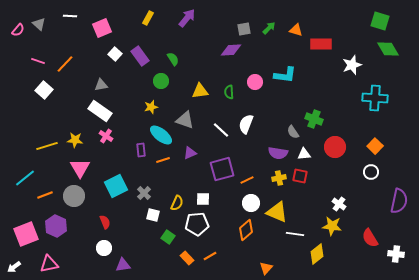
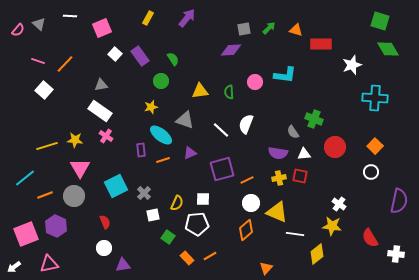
white square at (153, 215): rotated 24 degrees counterclockwise
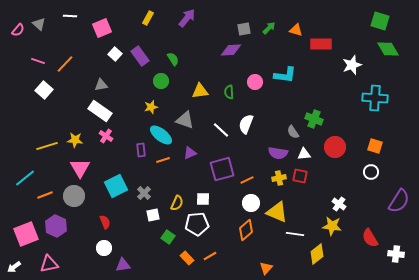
orange square at (375, 146): rotated 28 degrees counterclockwise
purple semicircle at (399, 201): rotated 20 degrees clockwise
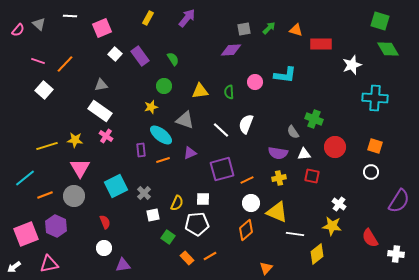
green circle at (161, 81): moved 3 px right, 5 px down
red square at (300, 176): moved 12 px right
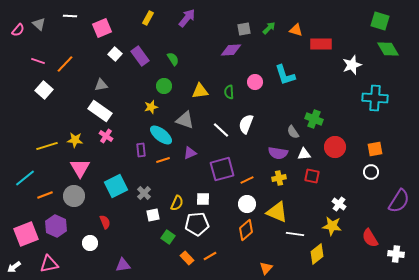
cyan L-shape at (285, 75): rotated 65 degrees clockwise
orange square at (375, 146): moved 3 px down; rotated 28 degrees counterclockwise
white circle at (251, 203): moved 4 px left, 1 px down
white circle at (104, 248): moved 14 px left, 5 px up
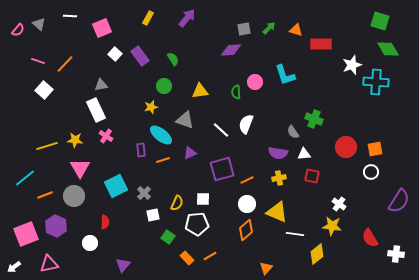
green semicircle at (229, 92): moved 7 px right
cyan cross at (375, 98): moved 1 px right, 16 px up
white rectangle at (100, 111): moved 4 px left, 1 px up; rotated 30 degrees clockwise
red circle at (335, 147): moved 11 px right
red semicircle at (105, 222): rotated 24 degrees clockwise
purple triangle at (123, 265): rotated 42 degrees counterclockwise
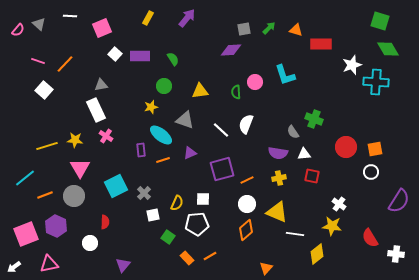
purple rectangle at (140, 56): rotated 54 degrees counterclockwise
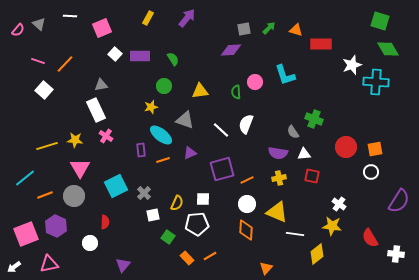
orange diamond at (246, 230): rotated 45 degrees counterclockwise
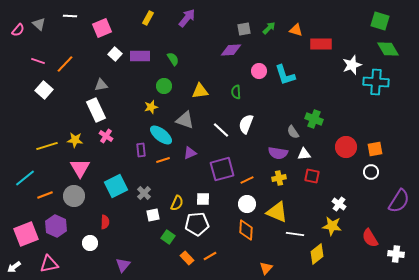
pink circle at (255, 82): moved 4 px right, 11 px up
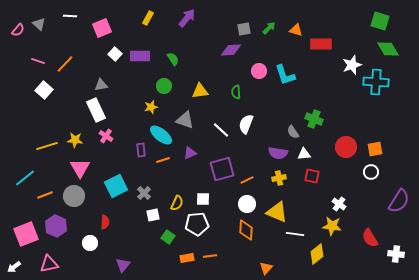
orange line at (210, 256): rotated 24 degrees clockwise
orange rectangle at (187, 258): rotated 56 degrees counterclockwise
